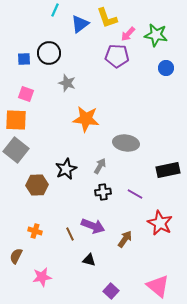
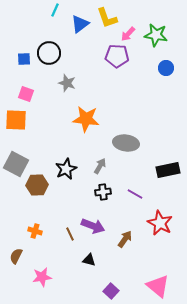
gray square: moved 14 px down; rotated 10 degrees counterclockwise
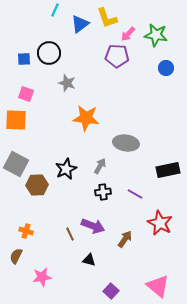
orange star: moved 1 px up
orange cross: moved 9 px left
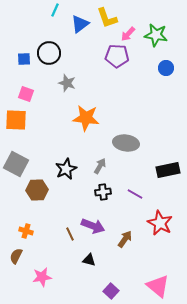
brown hexagon: moved 5 px down
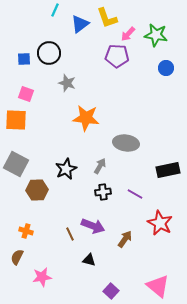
brown semicircle: moved 1 px right, 1 px down
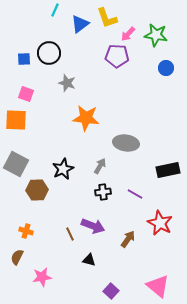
black star: moved 3 px left
brown arrow: moved 3 px right
